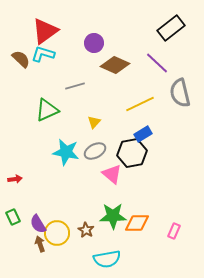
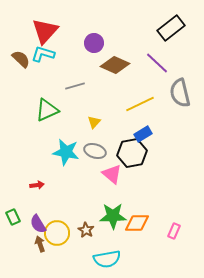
red triangle: rotated 12 degrees counterclockwise
gray ellipse: rotated 45 degrees clockwise
red arrow: moved 22 px right, 6 px down
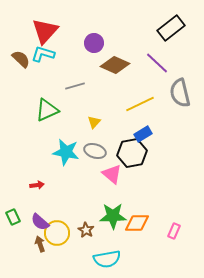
purple semicircle: moved 2 px right, 2 px up; rotated 18 degrees counterclockwise
